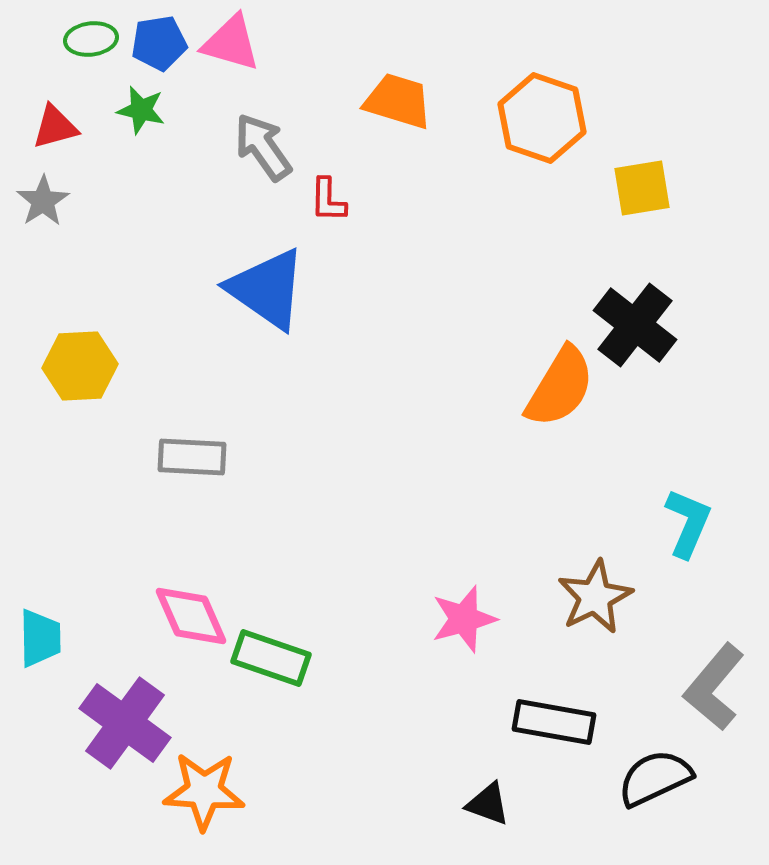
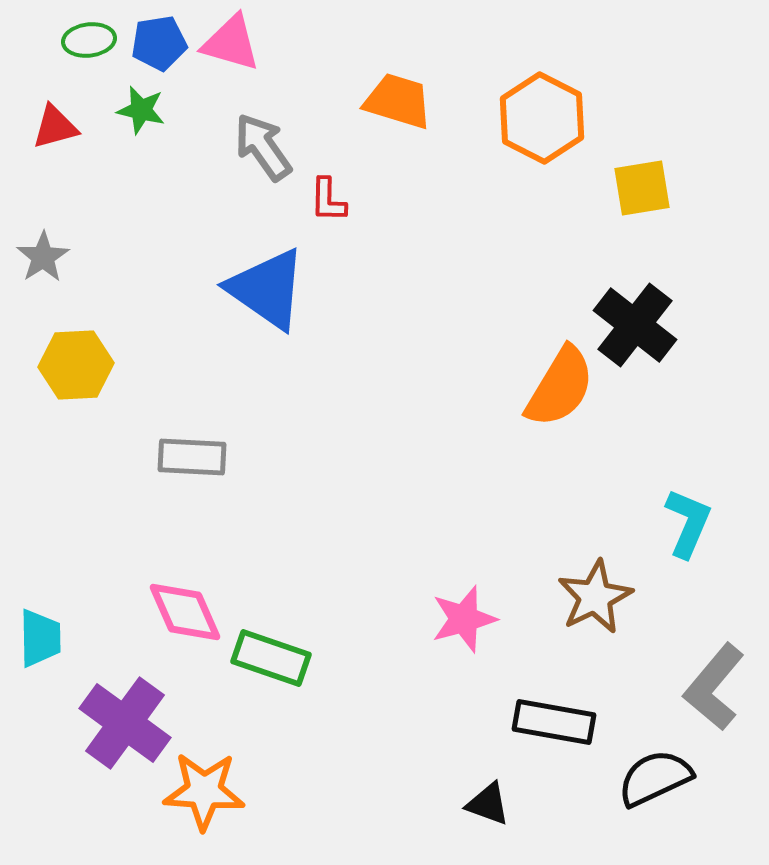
green ellipse: moved 2 px left, 1 px down
orange hexagon: rotated 8 degrees clockwise
gray star: moved 56 px down
yellow hexagon: moved 4 px left, 1 px up
pink diamond: moved 6 px left, 4 px up
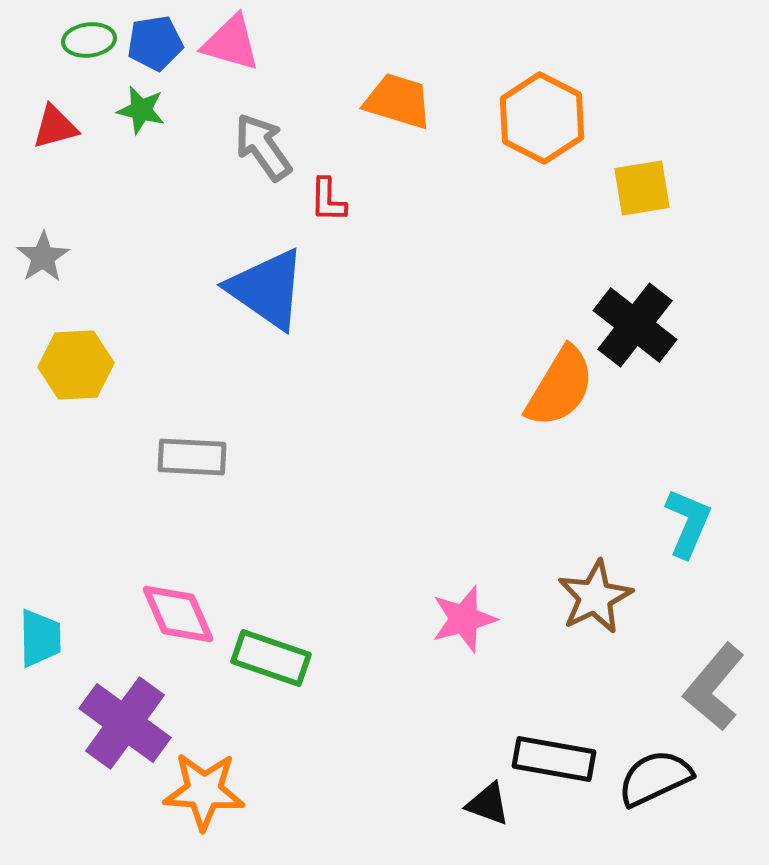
blue pentagon: moved 4 px left
pink diamond: moved 7 px left, 2 px down
black rectangle: moved 37 px down
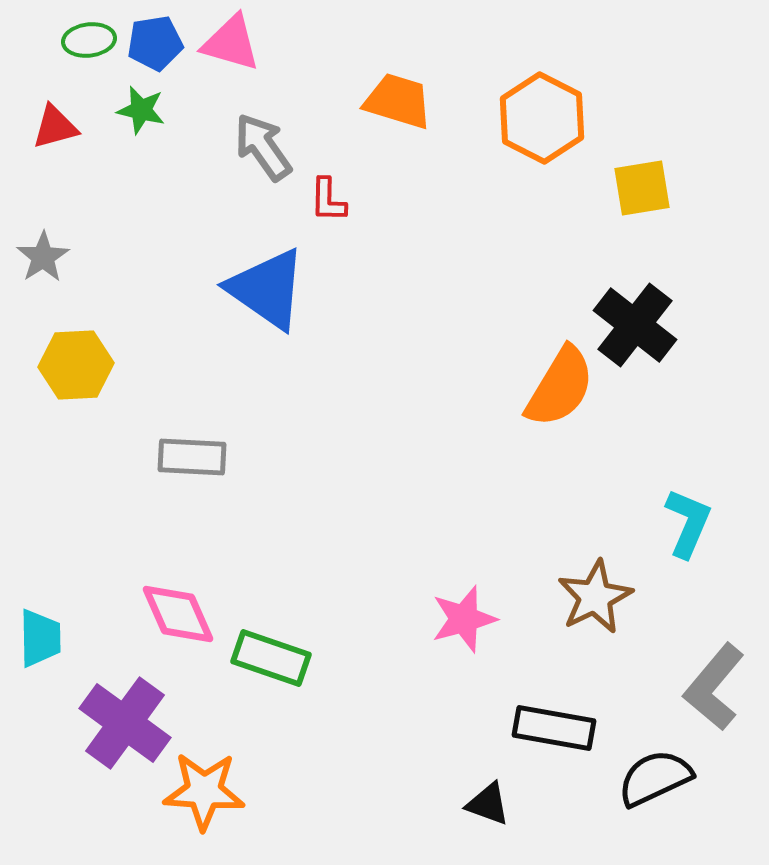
black rectangle: moved 31 px up
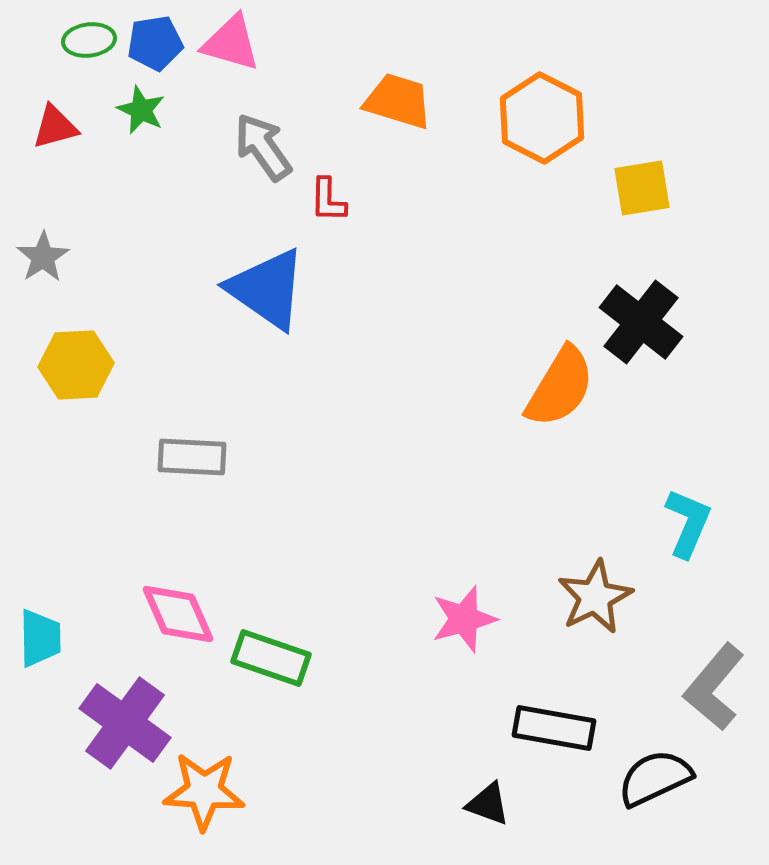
green star: rotated 12 degrees clockwise
black cross: moved 6 px right, 3 px up
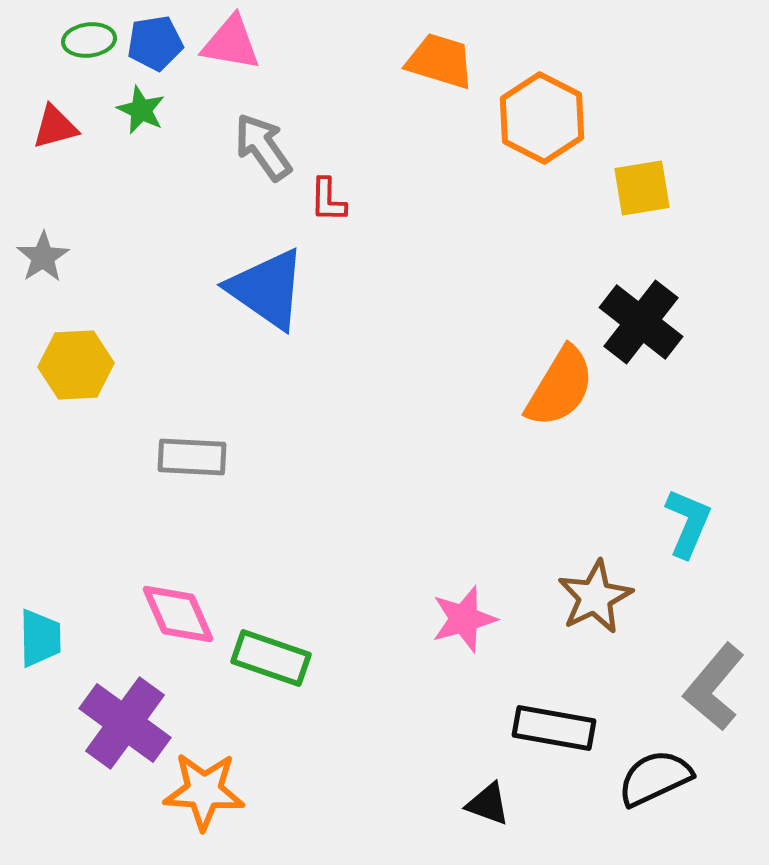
pink triangle: rotated 6 degrees counterclockwise
orange trapezoid: moved 42 px right, 40 px up
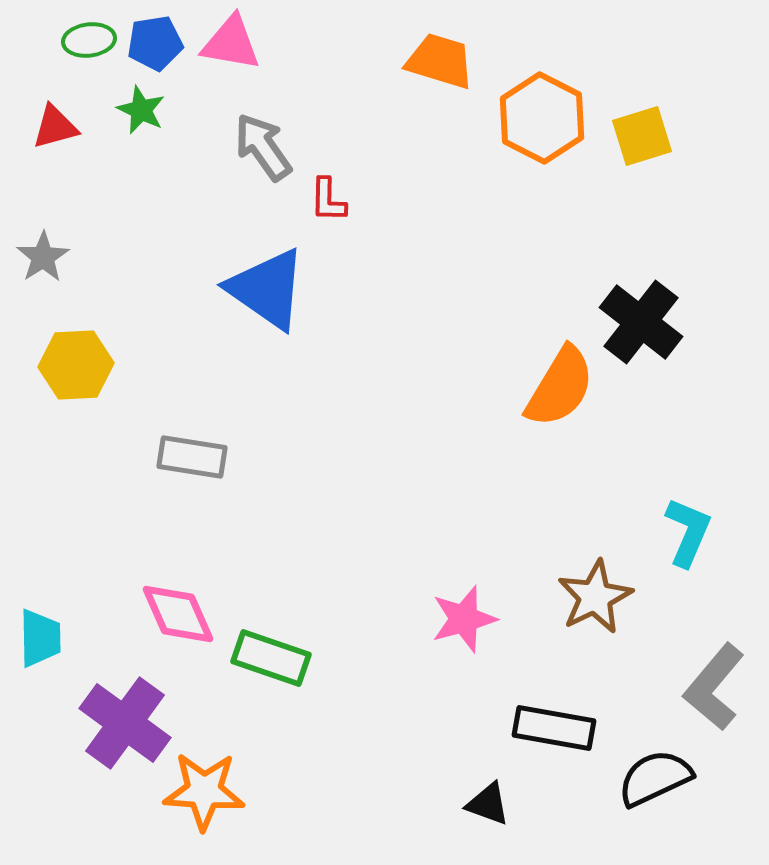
yellow square: moved 52 px up; rotated 8 degrees counterclockwise
gray rectangle: rotated 6 degrees clockwise
cyan L-shape: moved 9 px down
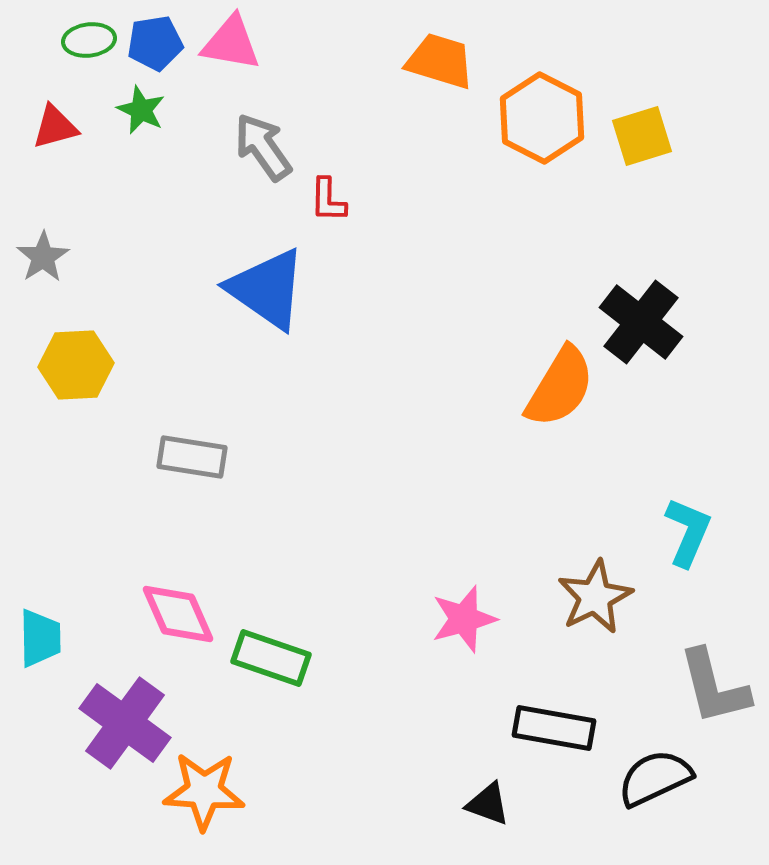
gray L-shape: rotated 54 degrees counterclockwise
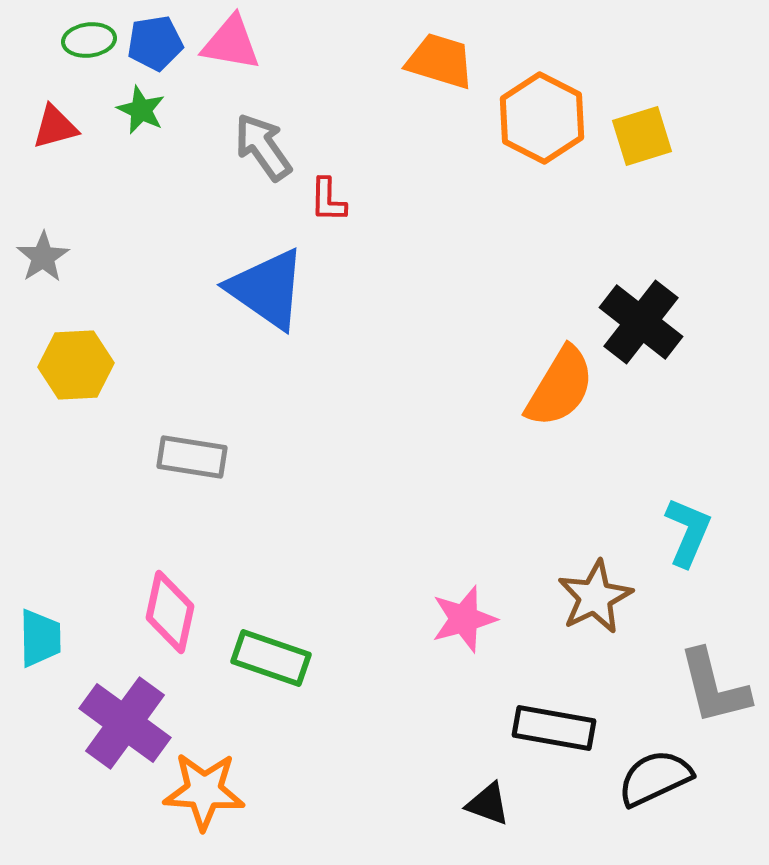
pink diamond: moved 8 px left, 2 px up; rotated 36 degrees clockwise
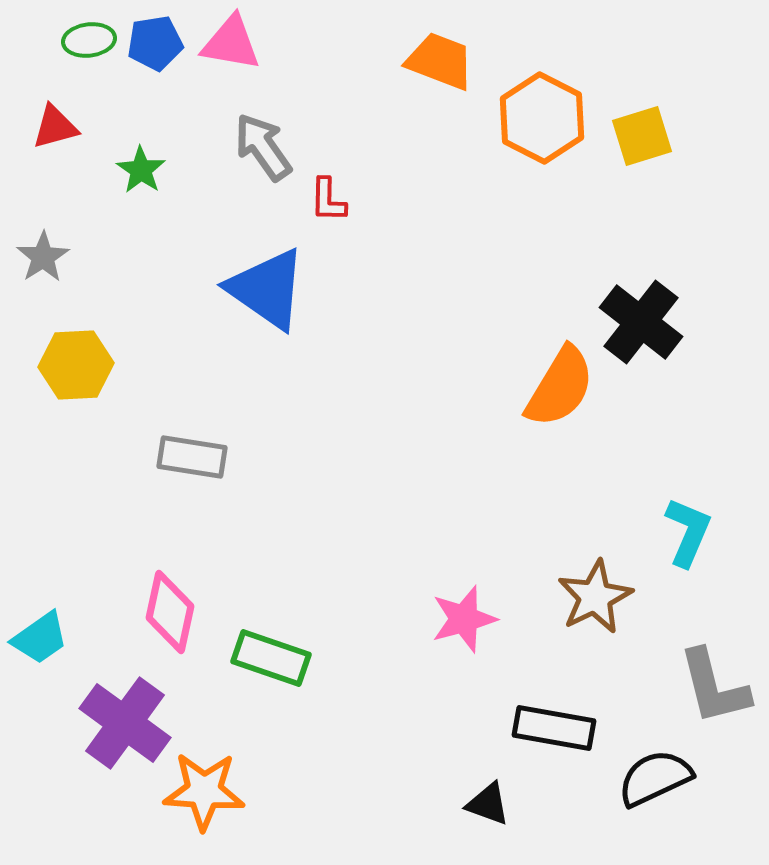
orange trapezoid: rotated 4 degrees clockwise
green star: moved 60 px down; rotated 9 degrees clockwise
cyan trapezoid: rotated 56 degrees clockwise
